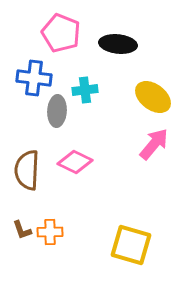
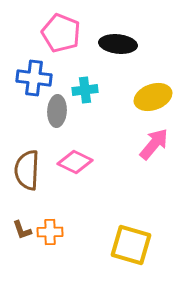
yellow ellipse: rotated 57 degrees counterclockwise
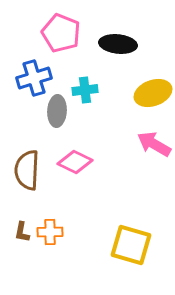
blue cross: rotated 24 degrees counterclockwise
yellow ellipse: moved 4 px up
pink arrow: rotated 100 degrees counterclockwise
brown L-shape: moved 2 px down; rotated 30 degrees clockwise
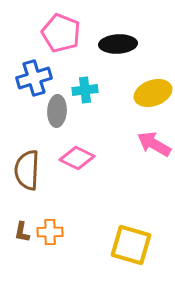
black ellipse: rotated 9 degrees counterclockwise
pink diamond: moved 2 px right, 4 px up
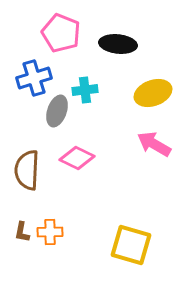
black ellipse: rotated 9 degrees clockwise
gray ellipse: rotated 16 degrees clockwise
